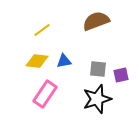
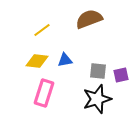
brown semicircle: moved 7 px left, 2 px up
blue triangle: moved 1 px right, 1 px up
gray square: moved 2 px down
pink rectangle: moved 1 px left, 1 px up; rotated 16 degrees counterclockwise
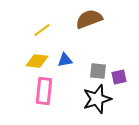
purple square: moved 2 px left, 2 px down
pink rectangle: moved 2 px up; rotated 12 degrees counterclockwise
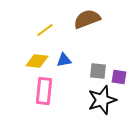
brown semicircle: moved 2 px left
yellow line: moved 3 px right
blue triangle: moved 1 px left
purple square: rotated 21 degrees clockwise
black star: moved 5 px right, 1 px down
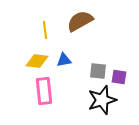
brown semicircle: moved 7 px left, 2 px down; rotated 8 degrees counterclockwise
yellow line: rotated 60 degrees counterclockwise
pink rectangle: rotated 12 degrees counterclockwise
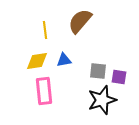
brown semicircle: rotated 20 degrees counterclockwise
yellow diamond: rotated 15 degrees counterclockwise
